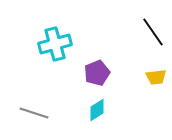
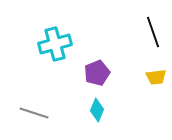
black line: rotated 16 degrees clockwise
cyan diamond: rotated 35 degrees counterclockwise
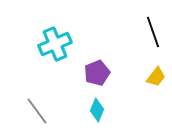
cyan cross: rotated 8 degrees counterclockwise
yellow trapezoid: rotated 45 degrees counterclockwise
gray line: moved 3 px right, 2 px up; rotated 36 degrees clockwise
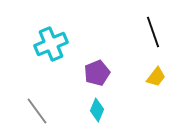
cyan cross: moved 4 px left
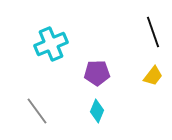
purple pentagon: rotated 20 degrees clockwise
yellow trapezoid: moved 3 px left, 1 px up
cyan diamond: moved 1 px down
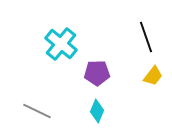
black line: moved 7 px left, 5 px down
cyan cross: moved 10 px right; rotated 28 degrees counterclockwise
gray line: rotated 28 degrees counterclockwise
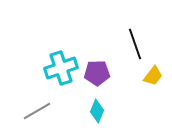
black line: moved 11 px left, 7 px down
cyan cross: moved 24 px down; rotated 32 degrees clockwise
gray line: rotated 56 degrees counterclockwise
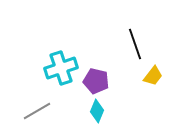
purple pentagon: moved 1 px left, 8 px down; rotated 15 degrees clockwise
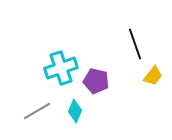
cyan diamond: moved 22 px left
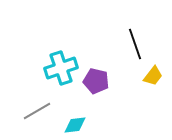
cyan diamond: moved 14 px down; rotated 60 degrees clockwise
